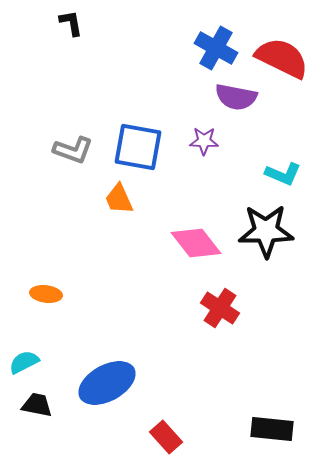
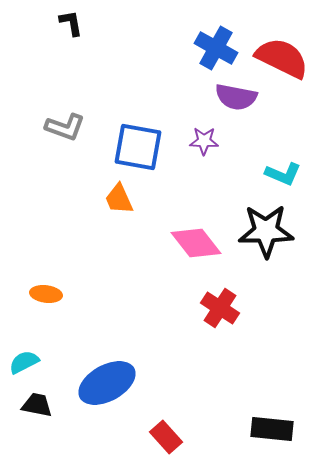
gray L-shape: moved 8 px left, 23 px up
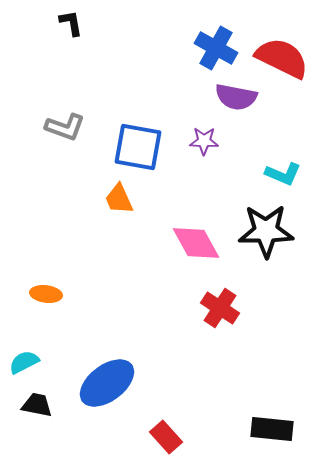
pink diamond: rotated 9 degrees clockwise
blue ellipse: rotated 8 degrees counterclockwise
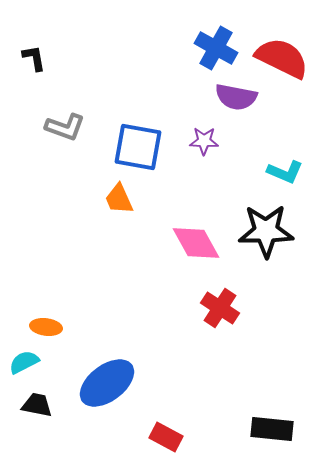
black L-shape: moved 37 px left, 35 px down
cyan L-shape: moved 2 px right, 2 px up
orange ellipse: moved 33 px down
red rectangle: rotated 20 degrees counterclockwise
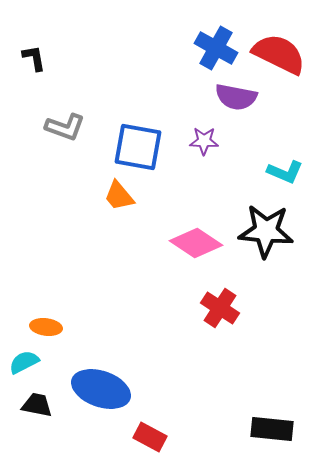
red semicircle: moved 3 px left, 4 px up
orange trapezoid: moved 3 px up; rotated 16 degrees counterclockwise
black star: rotated 6 degrees clockwise
pink diamond: rotated 27 degrees counterclockwise
blue ellipse: moved 6 px left, 6 px down; rotated 56 degrees clockwise
red rectangle: moved 16 px left
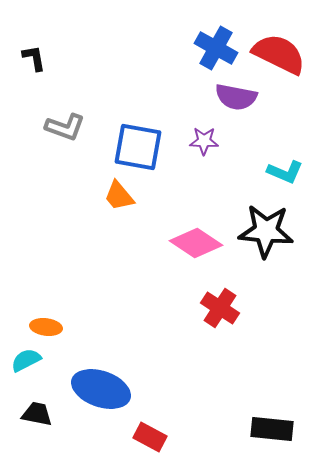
cyan semicircle: moved 2 px right, 2 px up
black trapezoid: moved 9 px down
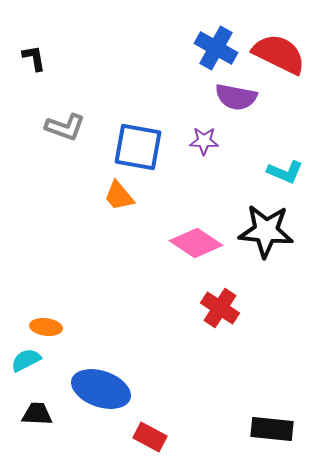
black trapezoid: rotated 8 degrees counterclockwise
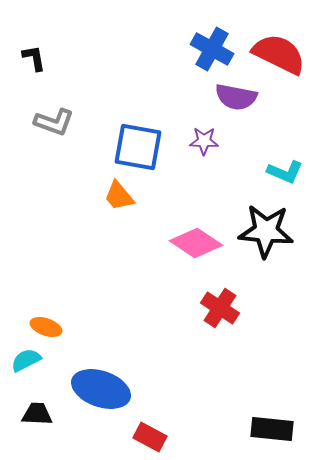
blue cross: moved 4 px left, 1 px down
gray L-shape: moved 11 px left, 5 px up
orange ellipse: rotated 12 degrees clockwise
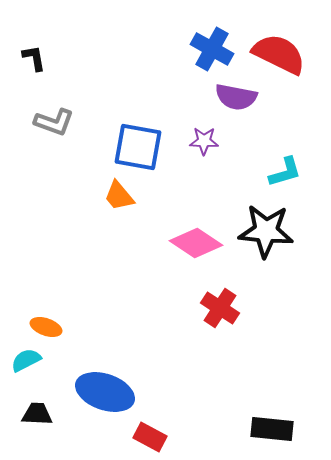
cyan L-shape: rotated 39 degrees counterclockwise
blue ellipse: moved 4 px right, 3 px down
